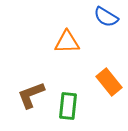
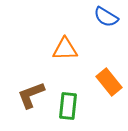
orange triangle: moved 2 px left, 7 px down
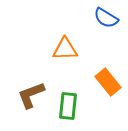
blue semicircle: moved 1 px down
orange rectangle: moved 1 px left
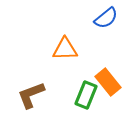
blue semicircle: rotated 70 degrees counterclockwise
green rectangle: moved 18 px right, 11 px up; rotated 16 degrees clockwise
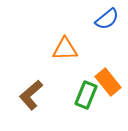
blue semicircle: moved 1 px right, 1 px down
brown L-shape: rotated 20 degrees counterclockwise
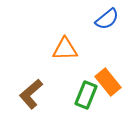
brown L-shape: moved 1 px up
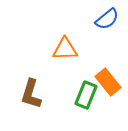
brown L-shape: rotated 32 degrees counterclockwise
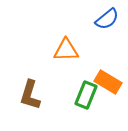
orange triangle: moved 1 px right, 1 px down
orange rectangle: rotated 20 degrees counterclockwise
brown L-shape: moved 1 px left, 1 px down
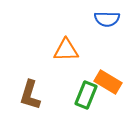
blue semicircle: rotated 40 degrees clockwise
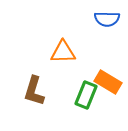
orange triangle: moved 3 px left, 2 px down
brown L-shape: moved 4 px right, 4 px up
